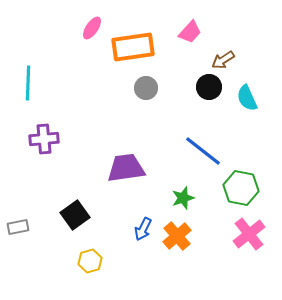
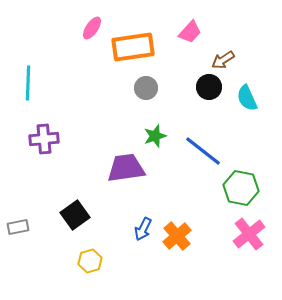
green star: moved 28 px left, 62 px up
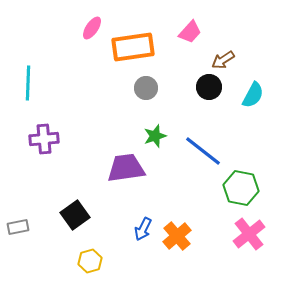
cyan semicircle: moved 6 px right, 3 px up; rotated 128 degrees counterclockwise
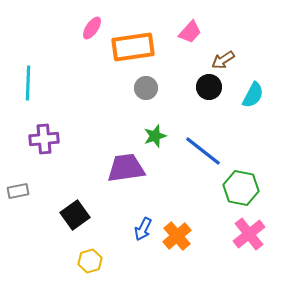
gray rectangle: moved 36 px up
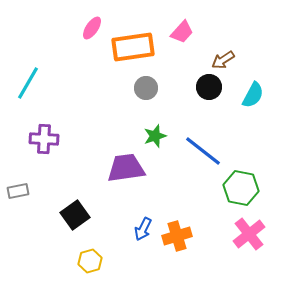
pink trapezoid: moved 8 px left
cyan line: rotated 28 degrees clockwise
purple cross: rotated 8 degrees clockwise
orange cross: rotated 24 degrees clockwise
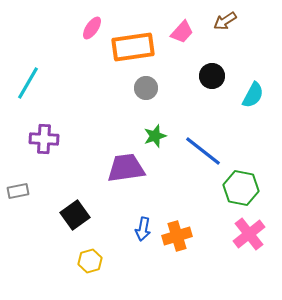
brown arrow: moved 2 px right, 39 px up
black circle: moved 3 px right, 11 px up
blue arrow: rotated 15 degrees counterclockwise
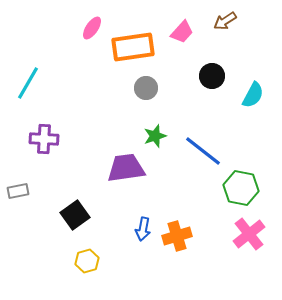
yellow hexagon: moved 3 px left
